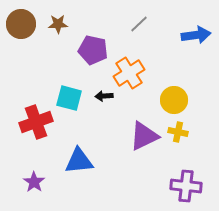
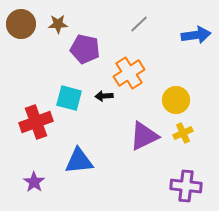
purple pentagon: moved 8 px left, 1 px up
yellow circle: moved 2 px right
yellow cross: moved 5 px right, 1 px down; rotated 36 degrees counterclockwise
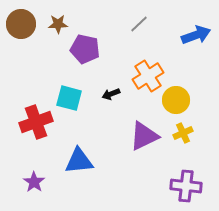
blue arrow: rotated 12 degrees counterclockwise
orange cross: moved 19 px right, 3 px down
black arrow: moved 7 px right, 2 px up; rotated 18 degrees counterclockwise
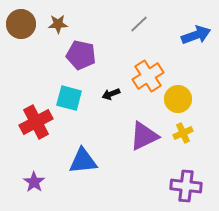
purple pentagon: moved 4 px left, 6 px down
yellow circle: moved 2 px right, 1 px up
red cross: rotated 8 degrees counterclockwise
blue triangle: moved 4 px right
